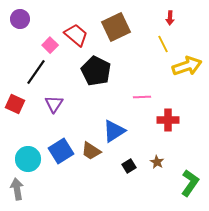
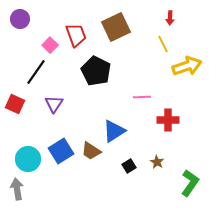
red trapezoid: rotated 30 degrees clockwise
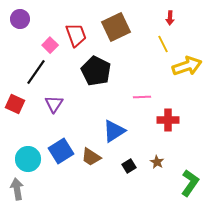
brown trapezoid: moved 6 px down
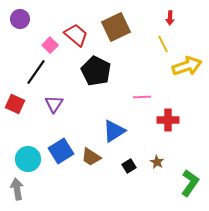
red trapezoid: rotated 30 degrees counterclockwise
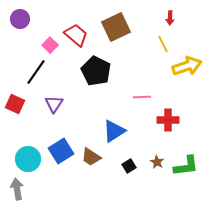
green L-shape: moved 4 px left, 17 px up; rotated 48 degrees clockwise
